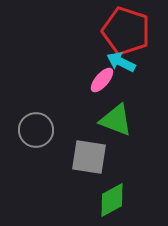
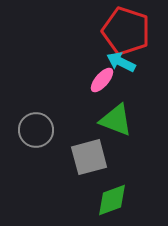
gray square: rotated 24 degrees counterclockwise
green diamond: rotated 9 degrees clockwise
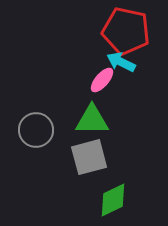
red pentagon: rotated 6 degrees counterclockwise
green triangle: moved 24 px left; rotated 21 degrees counterclockwise
green diamond: moved 1 px right; rotated 6 degrees counterclockwise
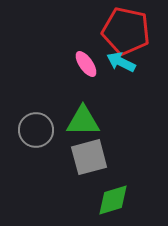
pink ellipse: moved 16 px left, 16 px up; rotated 76 degrees counterclockwise
green triangle: moved 9 px left, 1 px down
green diamond: rotated 9 degrees clockwise
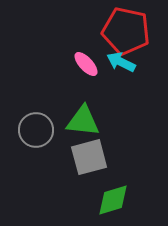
pink ellipse: rotated 8 degrees counterclockwise
green triangle: rotated 6 degrees clockwise
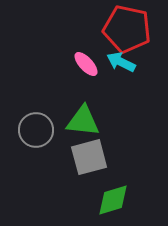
red pentagon: moved 1 px right, 2 px up
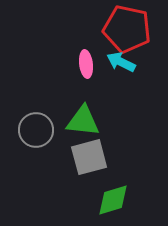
pink ellipse: rotated 36 degrees clockwise
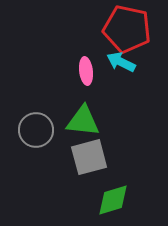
pink ellipse: moved 7 px down
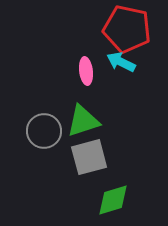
green triangle: rotated 24 degrees counterclockwise
gray circle: moved 8 px right, 1 px down
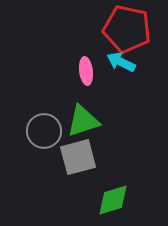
gray square: moved 11 px left
